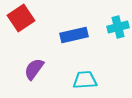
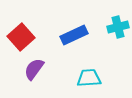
red square: moved 19 px down; rotated 8 degrees counterclockwise
blue rectangle: rotated 12 degrees counterclockwise
cyan trapezoid: moved 4 px right, 2 px up
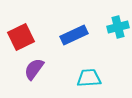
red square: rotated 16 degrees clockwise
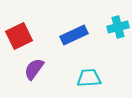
red square: moved 2 px left, 1 px up
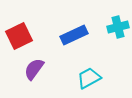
cyan trapezoid: rotated 25 degrees counterclockwise
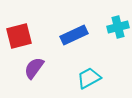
red square: rotated 12 degrees clockwise
purple semicircle: moved 1 px up
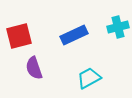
purple semicircle: rotated 55 degrees counterclockwise
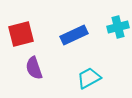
red square: moved 2 px right, 2 px up
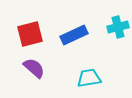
red square: moved 9 px right
purple semicircle: rotated 150 degrees clockwise
cyan trapezoid: rotated 20 degrees clockwise
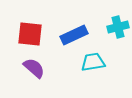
red square: rotated 20 degrees clockwise
cyan trapezoid: moved 4 px right, 16 px up
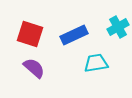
cyan cross: rotated 15 degrees counterclockwise
red square: rotated 12 degrees clockwise
cyan trapezoid: moved 3 px right, 1 px down
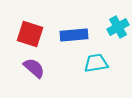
blue rectangle: rotated 20 degrees clockwise
